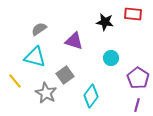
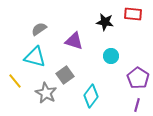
cyan circle: moved 2 px up
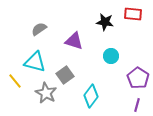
cyan triangle: moved 5 px down
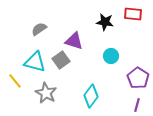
gray square: moved 4 px left, 15 px up
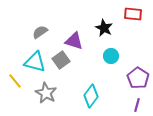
black star: moved 1 px left, 6 px down; rotated 18 degrees clockwise
gray semicircle: moved 1 px right, 3 px down
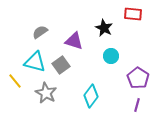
gray square: moved 5 px down
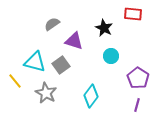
gray semicircle: moved 12 px right, 8 px up
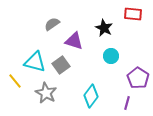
purple line: moved 10 px left, 2 px up
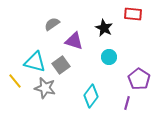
cyan circle: moved 2 px left, 1 px down
purple pentagon: moved 1 px right, 1 px down
gray star: moved 1 px left, 5 px up; rotated 15 degrees counterclockwise
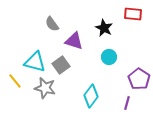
gray semicircle: rotated 91 degrees counterclockwise
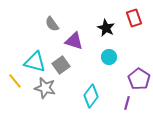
red rectangle: moved 1 px right, 4 px down; rotated 66 degrees clockwise
black star: moved 2 px right
